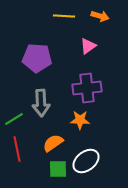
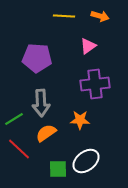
purple cross: moved 8 px right, 4 px up
orange semicircle: moved 7 px left, 10 px up
red line: moved 2 px right; rotated 35 degrees counterclockwise
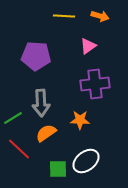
purple pentagon: moved 1 px left, 2 px up
green line: moved 1 px left, 1 px up
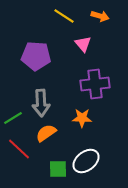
yellow line: rotated 30 degrees clockwise
pink triangle: moved 5 px left, 2 px up; rotated 36 degrees counterclockwise
orange star: moved 2 px right, 2 px up
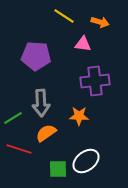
orange arrow: moved 6 px down
pink triangle: rotated 42 degrees counterclockwise
purple cross: moved 3 px up
orange star: moved 3 px left, 2 px up
red line: rotated 25 degrees counterclockwise
